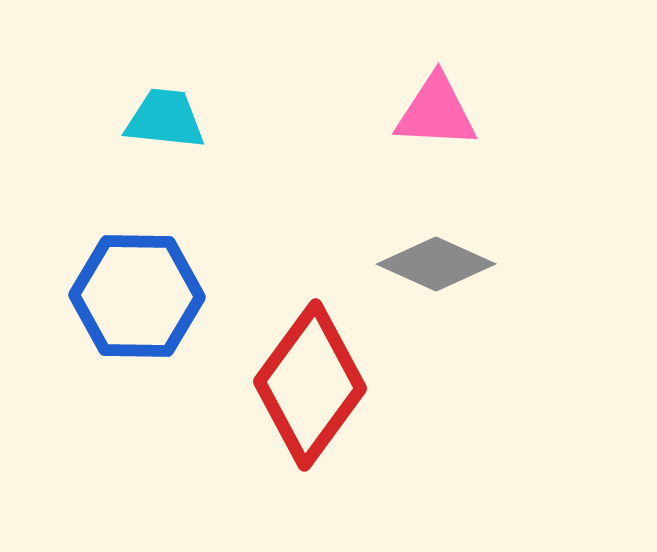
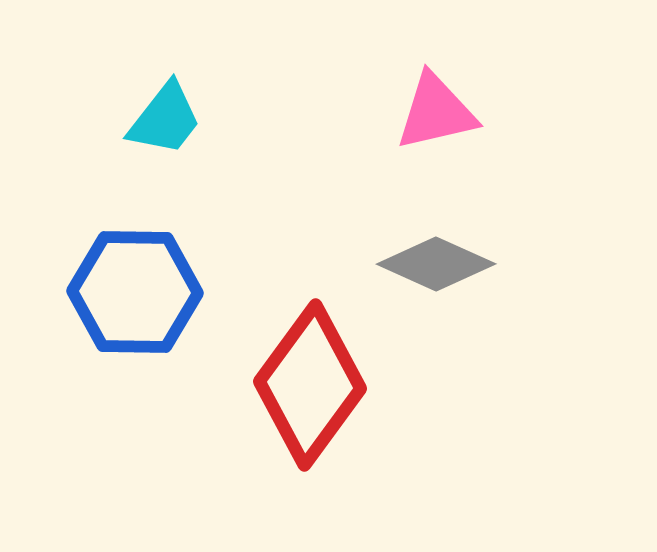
pink triangle: rotated 16 degrees counterclockwise
cyan trapezoid: rotated 122 degrees clockwise
blue hexagon: moved 2 px left, 4 px up
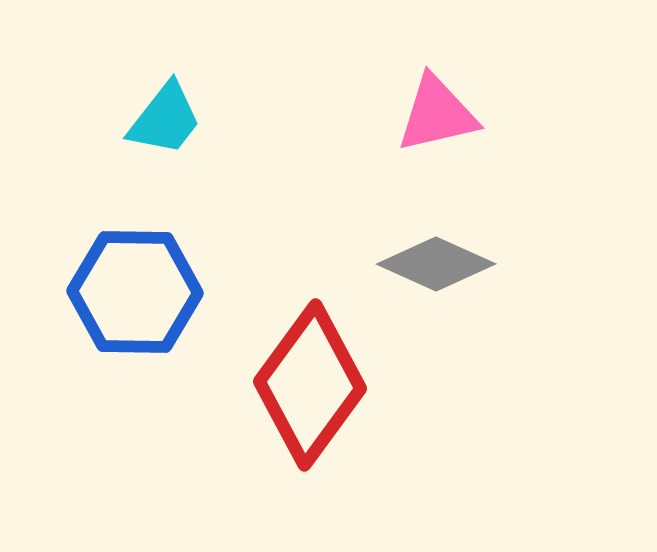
pink triangle: moved 1 px right, 2 px down
